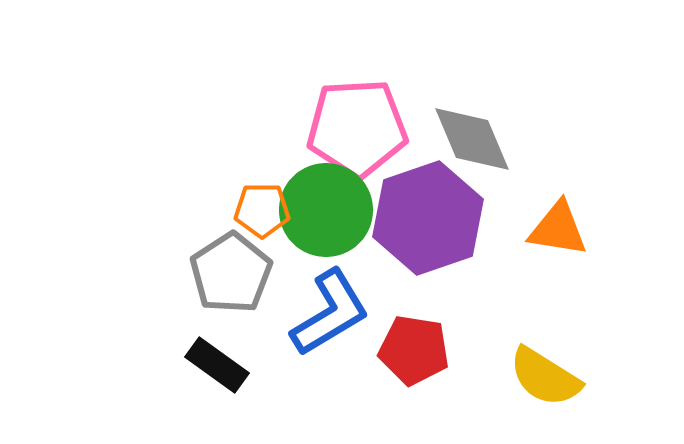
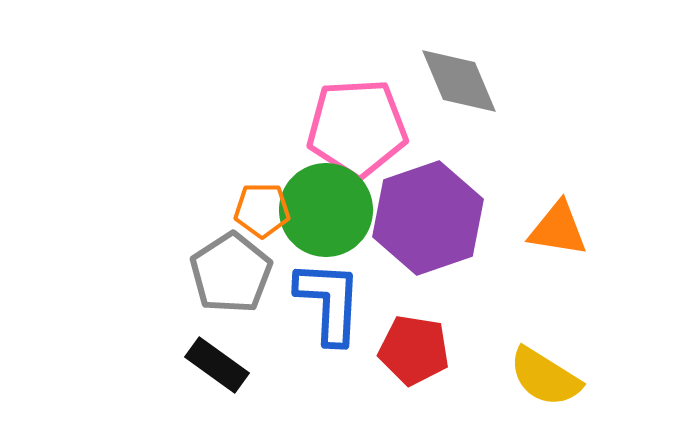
gray diamond: moved 13 px left, 58 px up
blue L-shape: moved 1 px left, 11 px up; rotated 56 degrees counterclockwise
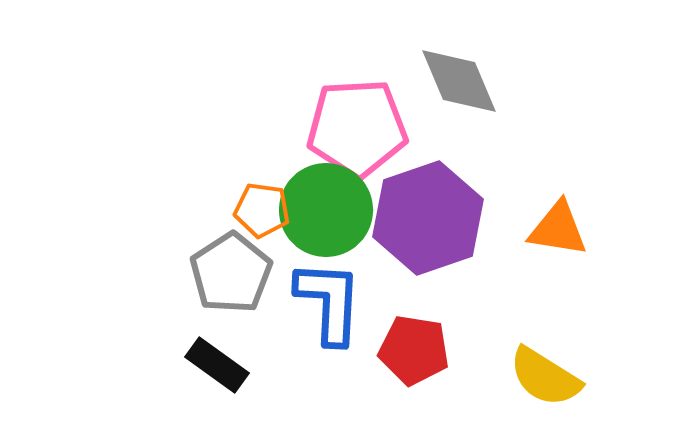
orange pentagon: rotated 8 degrees clockwise
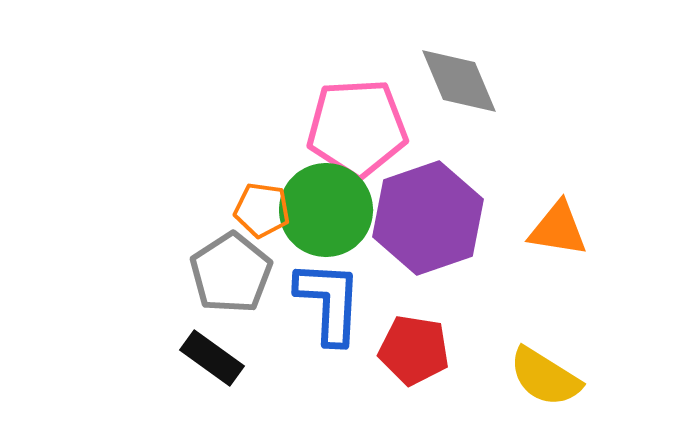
black rectangle: moved 5 px left, 7 px up
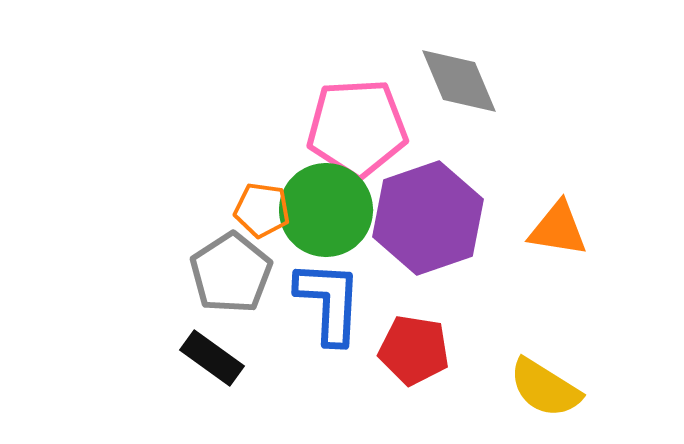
yellow semicircle: moved 11 px down
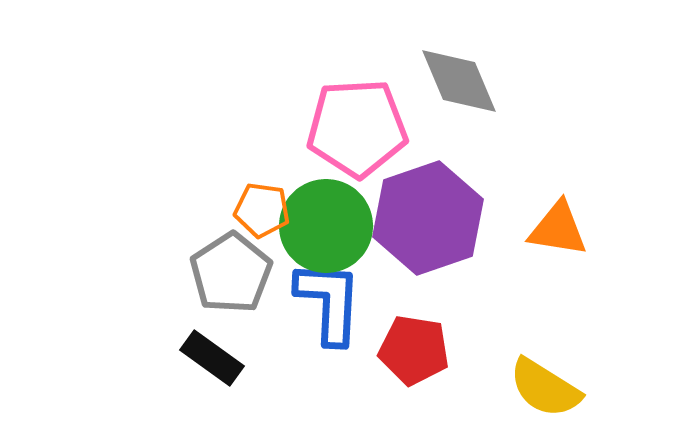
green circle: moved 16 px down
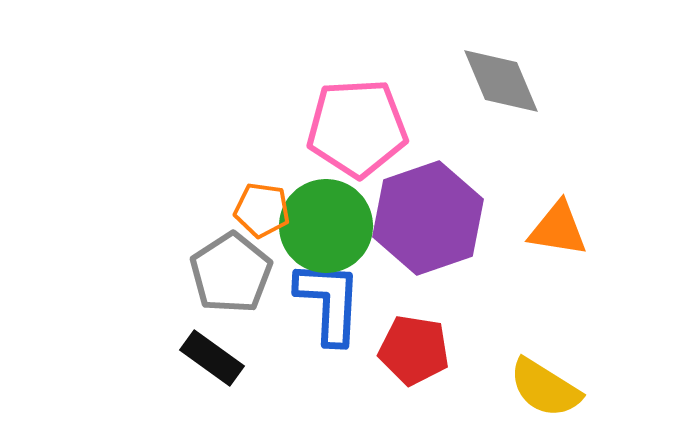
gray diamond: moved 42 px right
